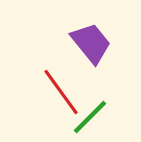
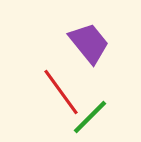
purple trapezoid: moved 2 px left
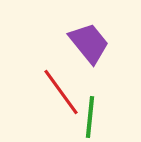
green line: rotated 39 degrees counterclockwise
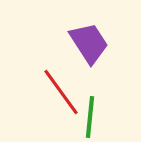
purple trapezoid: rotated 6 degrees clockwise
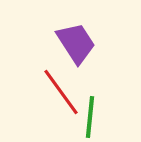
purple trapezoid: moved 13 px left
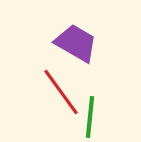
purple trapezoid: rotated 27 degrees counterclockwise
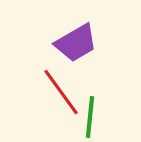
purple trapezoid: rotated 120 degrees clockwise
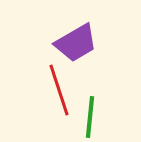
red line: moved 2 px left, 2 px up; rotated 18 degrees clockwise
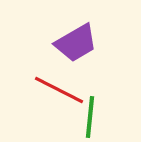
red line: rotated 45 degrees counterclockwise
